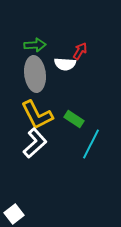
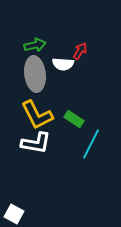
green arrow: rotated 10 degrees counterclockwise
white semicircle: moved 2 px left
white L-shape: moved 1 px right; rotated 52 degrees clockwise
white square: rotated 24 degrees counterclockwise
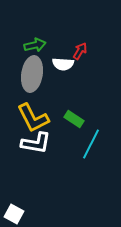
gray ellipse: moved 3 px left; rotated 16 degrees clockwise
yellow L-shape: moved 4 px left, 3 px down
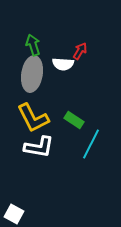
green arrow: moved 2 px left; rotated 95 degrees counterclockwise
green rectangle: moved 1 px down
white L-shape: moved 3 px right, 4 px down
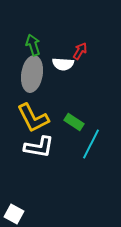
green rectangle: moved 2 px down
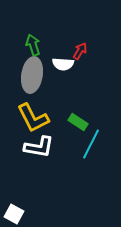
gray ellipse: moved 1 px down
green rectangle: moved 4 px right
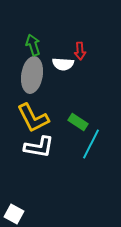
red arrow: rotated 144 degrees clockwise
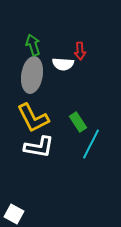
green rectangle: rotated 24 degrees clockwise
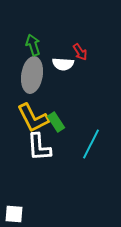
red arrow: moved 1 px down; rotated 30 degrees counterclockwise
green rectangle: moved 22 px left
white L-shape: rotated 76 degrees clockwise
white square: rotated 24 degrees counterclockwise
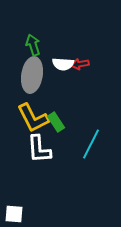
red arrow: moved 12 px down; rotated 114 degrees clockwise
white L-shape: moved 2 px down
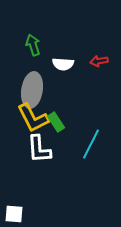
red arrow: moved 19 px right, 3 px up
gray ellipse: moved 15 px down
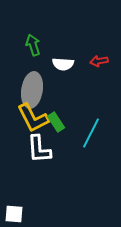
cyan line: moved 11 px up
